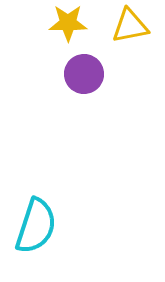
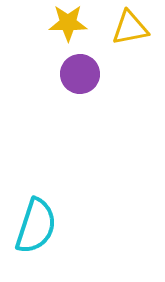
yellow triangle: moved 2 px down
purple circle: moved 4 px left
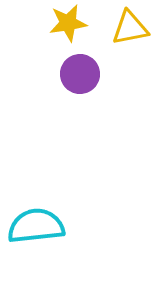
yellow star: rotated 9 degrees counterclockwise
cyan semicircle: rotated 114 degrees counterclockwise
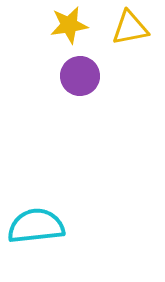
yellow star: moved 1 px right, 2 px down
purple circle: moved 2 px down
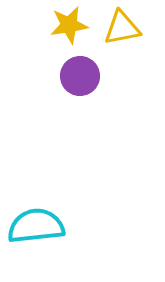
yellow triangle: moved 8 px left
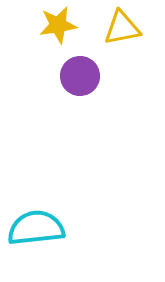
yellow star: moved 11 px left
cyan semicircle: moved 2 px down
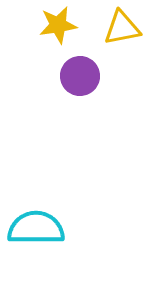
cyan semicircle: rotated 6 degrees clockwise
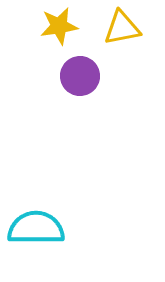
yellow star: moved 1 px right, 1 px down
